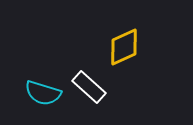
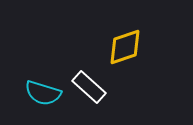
yellow diamond: moved 1 px right; rotated 6 degrees clockwise
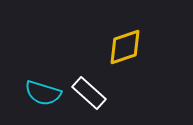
white rectangle: moved 6 px down
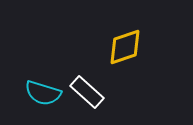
white rectangle: moved 2 px left, 1 px up
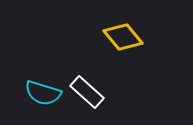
yellow diamond: moved 2 px left, 10 px up; rotated 69 degrees clockwise
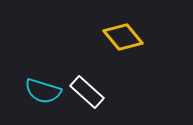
cyan semicircle: moved 2 px up
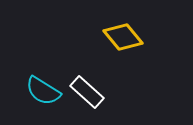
cyan semicircle: rotated 15 degrees clockwise
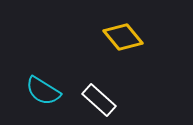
white rectangle: moved 12 px right, 8 px down
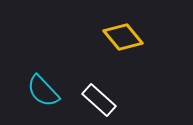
cyan semicircle: rotated 15 degrees clockwise
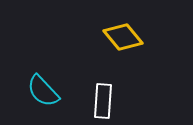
white rectangle: moved 4 px right, 1 px down; rotated 52 degrees clockwise
